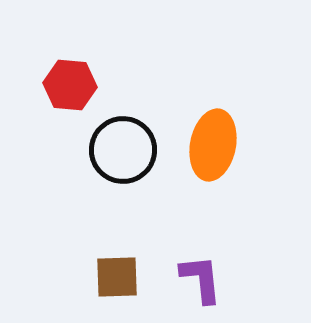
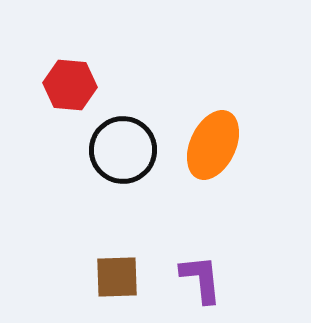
orange ellipse: rotated 14 degrees clockwise
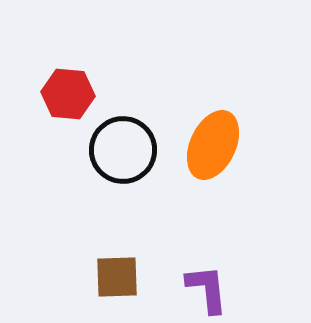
red hexagon: moved 2 px left, 9 px down
purple L-shape: moved 6 px right, 10 px down
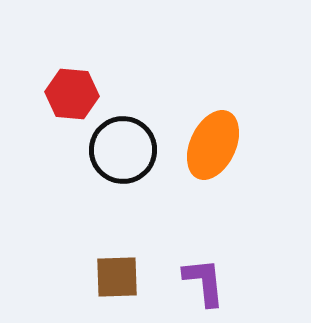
red hexagon: moved 4 px right
purple L-shape: moved 3 px left, 7 px up
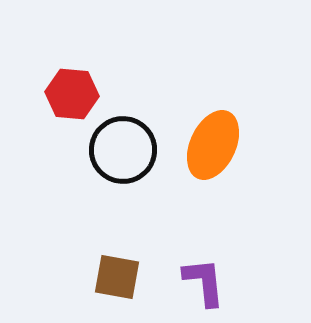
brown square: rotated 12 degrees clockwise
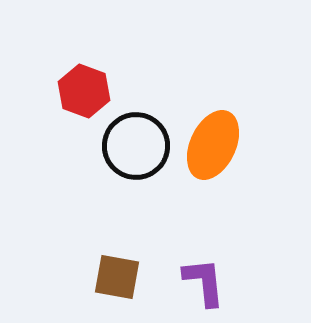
red hexagon: moved 12 px right, 3 px up; rotated 15 degrees clockwise
black circle: moved 13 px right, 4 px up
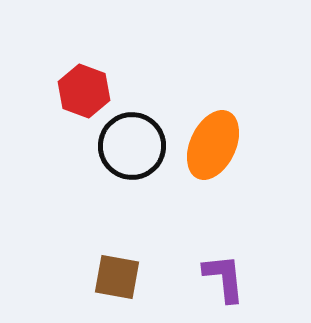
black circle: moved 4 px left
purple L-shape: moved 20 px right, 4 px up
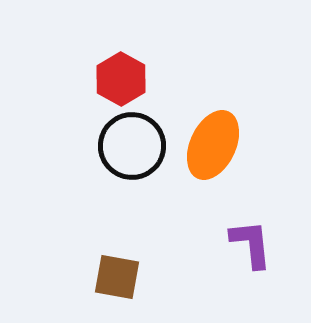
red hexagon: moved 37 px right, 12 px up; rotated 9 degrees clockwise
purple L-shape: moved 27 px right, 34 px up
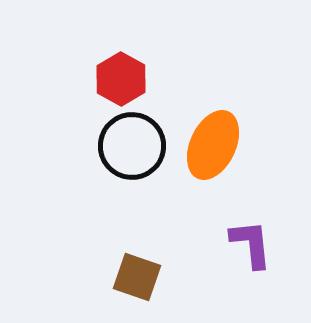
brown square: moved 20 px right; rotated 9 degrees clockwise
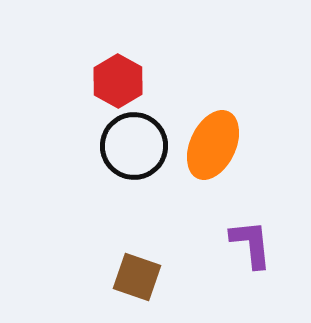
red hexagon: moved 3 px left, 2 px down
black circle: moved 2 px right
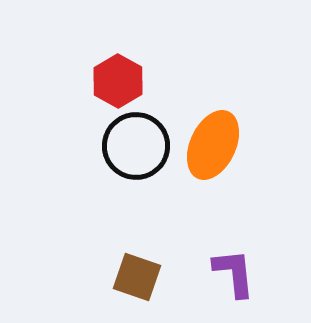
black circle: moved 2 px right
purple L-shape: moved 17 px left, 29 px down
